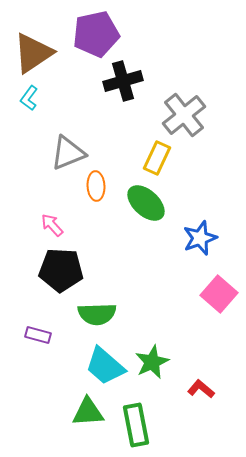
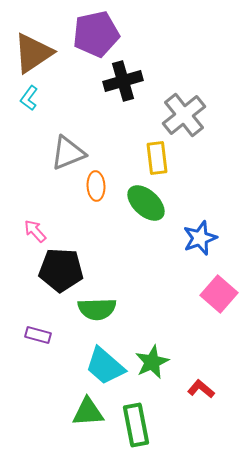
yellow rectangle: rotated 32 degrees counterclockwise
pink arrow: moved 17 px left, 6 px down
green semicircle: moved 5 px up
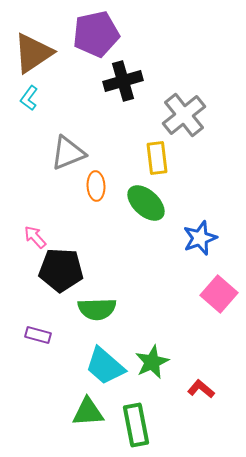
pink arrow: moved 6 px down
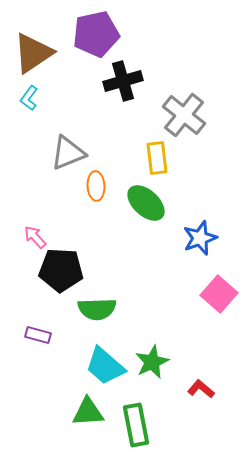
gray cross: rotated 12 degrees counterclockwise
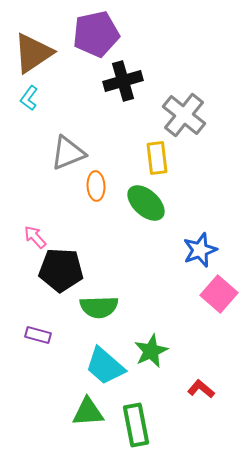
blue star: moved 12 px down
green semicircle: moved 2 px right, 2 px up
green star: moved 1 px left, 11 px up
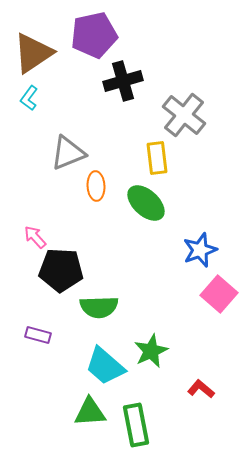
purple pentagon: moved 2 px left, 1 px down
green triangle: moved 2 px right
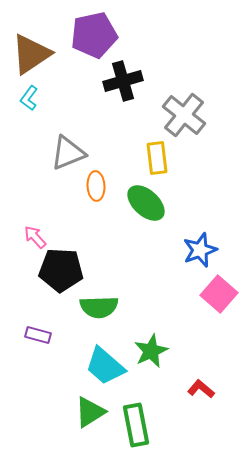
brown triangle: moved 2 px left, 1 px down
green triangle: rotated 28 degrees counterclockwise
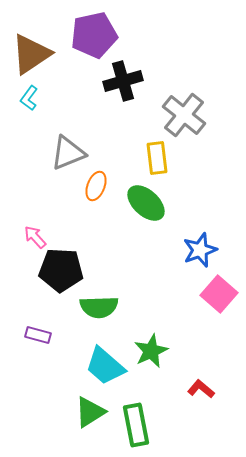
orange ellipse: rotated 24 degrees clockwise
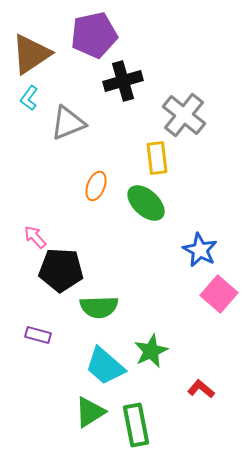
gray triangle: moved 30 px up
blue star: rotated 24 degrees counterclockwise
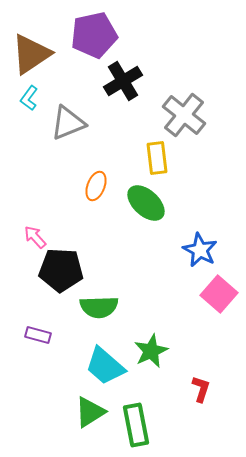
black cross: rotated 15 degrees counterclockwise
red L-shape: rotated 68 degrees clockwise
